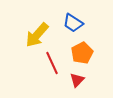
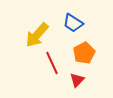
orange pentagon: moved 2 px right
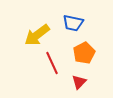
blue trapezoid: rotated 20 degrees counterclockwise
yellow arrow: rotated 12 degrees clockwise
red triangle: moved 2 px right, 2 px down
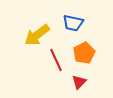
red line: moved 4 px right, 3 px up
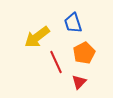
blue trapezoid: rotated 60 degrees clockwise
yellow arrow: moved 2 px down
red line: moved 2 px down
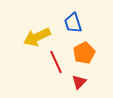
yellow arrow: rotated 12 degrees clockwise
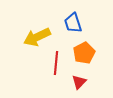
red line: moved 1 px down; rotated 30 degrees clockwise
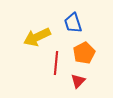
red triangle: moved 1 px left, 1 px up
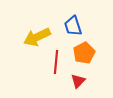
blue trapezoid: moved 3 px down
red line: moved 1 px up
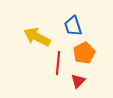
yellow arrow: rotated 52 degrees clockwise
red line: moved 2 px right, 1 px down
